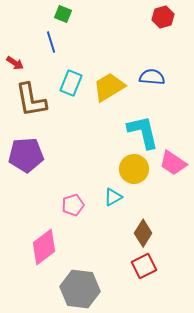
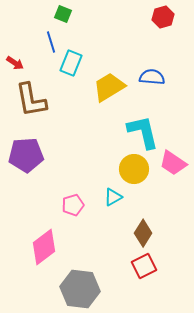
cyan rectangle: moved 20 px up
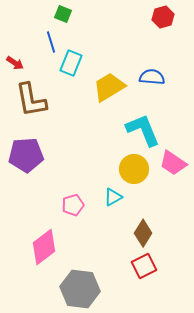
cyan L-shape: moved 2 px up; rotated 9 degrees counterclockwise
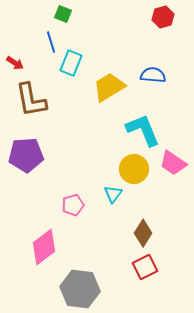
blue semicircle: moved 1 px right, 2 px up
cyan triangle: moved 3 px up; rotated 24 degrees counterclockwise
red square: moved 1 px right, 1 px down
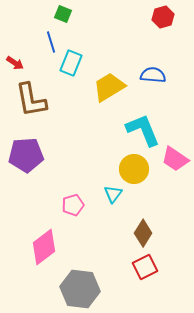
pink trapezoid: moved 2 px right, 4 px up
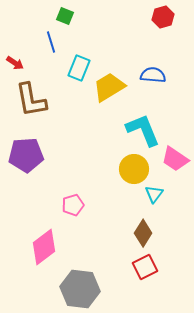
green square: moved 2 px right, 2 px down
cyan rectangle: moved 8 px right, 5 px down
cyan triangle: moved 41 px right
